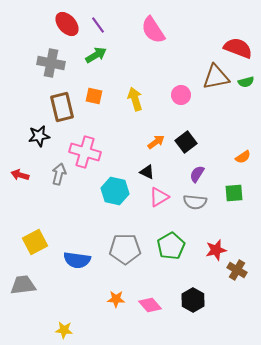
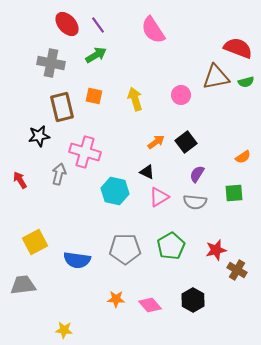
red arrow: moved 5 px down; rotated 42 degrees clockwise
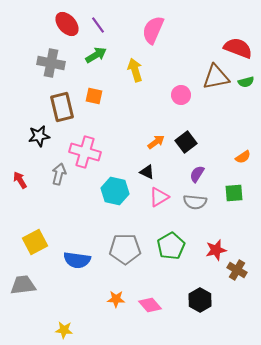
pink semicircle: rotated 56 degrees clockwise
yellow arrow: moved 29 px up
black hexagon: moved 7 px right
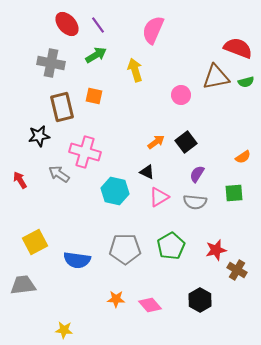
gray arrow: rotated 70 degrees counterclockwise
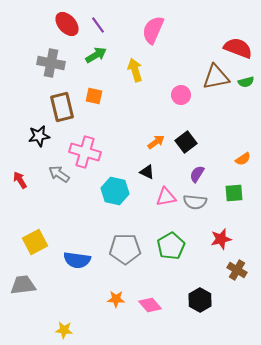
orange semicircle: moved 2 px down
pink triangle: moved 7 px right; rotated 20 degrees clockwise
red star: moved 5 px right, 11 px up
